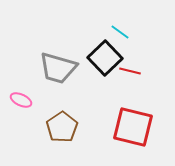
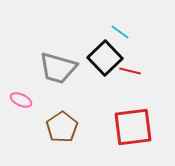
red square: rotated 21 degrees counterclockwise
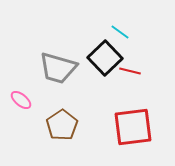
pink ellipse: rotated 15 degrees clockwise
brown pentagon: moved 2 px up
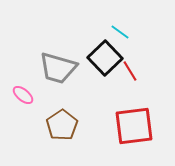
red line: rotated 45 degrees clockwise
pink ellipse: moved 2 px right, 5 px up
red square: moved 1 px right, 1 px up
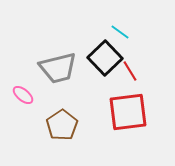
gray trapezoid: rotated 30 degrees counterclockwise
red square: moved 6 px left, 14 px up
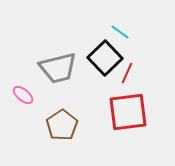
red line: moved 3 px left, 2 px down; rotated 55 degrees clockwise
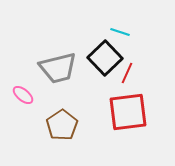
cyan line: rotated 18 degrees counterclockwise
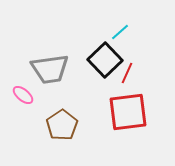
cyan line: rotated 60 degrees counterclockwise
black square: moved 2 px down
gray trapezoid: moved 8 px left, 1 px down; rotated 6 degrees clockwise
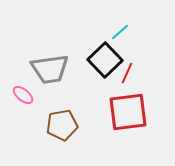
brown pentagon: rotated 24 degrees clockwise
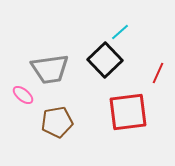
red line: moved 31 px right
brown pentagon: moved 5 px left, 3 px up
